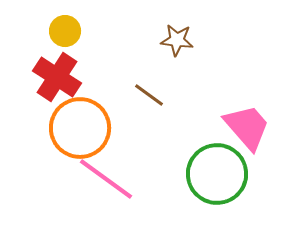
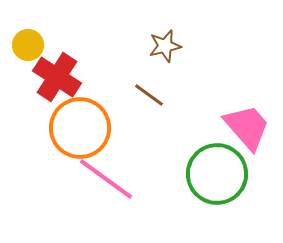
yellow circle: moved 37 px left, 14 px down
brown star: moved 12 px left, 6 px down; rotated 20 degrees counterclockwise
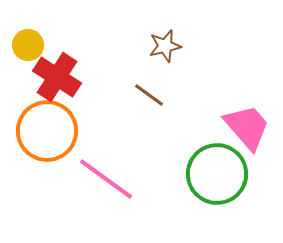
orange circle: moved 33 px left, 3 px down
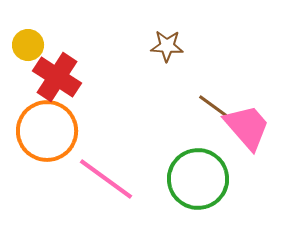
brown star: moved 2 px right; rotated 16 degrees clockwise
brown line: moved 64 px right, 11 px down
green circle: moved 19 px left, 5 px down
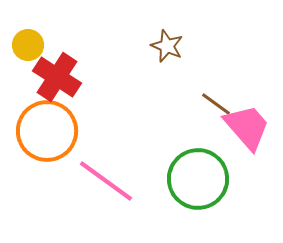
brown star: rotated 20 degrees clockwise
brown line: moved 3 px right, 2 px up
pink line: moved 2 px down
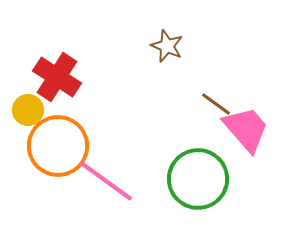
yellow circle: moved 65 px down
pink trapezoid: moved 1 px left, 2 px down
orange circle: moved 11 px right, 15 px down
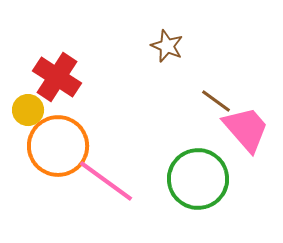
brown line: moved 3 px up
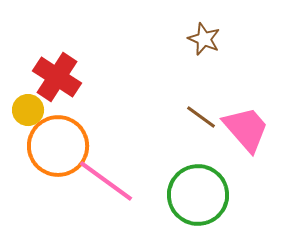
brown star: moved 37 px right, 7 px up
brown line: moved 15 px left, 16 px down
green circle: moved 16 px down
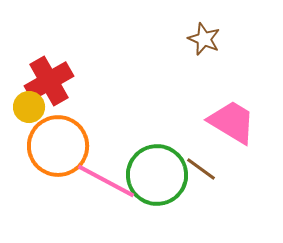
red cross: moved 8 px left, 4 px down; rotated 27 degrees clockwise
yellow circle: moved 1 px right, 3 px up
brown line: moved 52 px down
pink trapezoid: moved 14 px left, 7 px up; rotated 18 degrees counterclockwise
pink line: rotated 8 degrees counterclockwise
green circle: moved 41 px left, 20 px up
